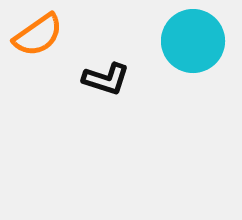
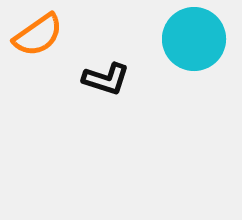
cyan circle: moved 1 px right, 2 px up
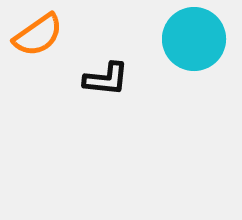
black L-shape: rotated 12 degrees counterclockwise
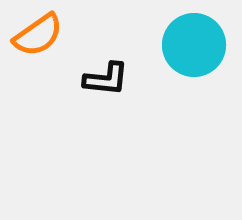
cyan circle: moved 6 px down
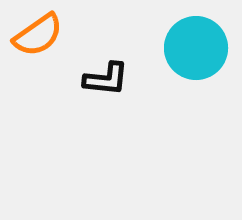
cyan circle: moved 2 px right, 3 px down
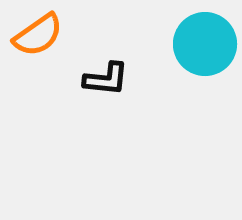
cyan circle: moved 9 px right, 4 px up
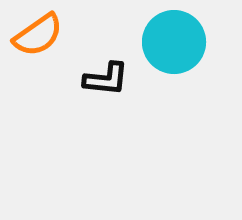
cyan circle: moved 31 px left, 2 px up
